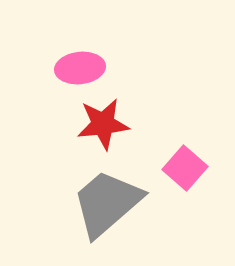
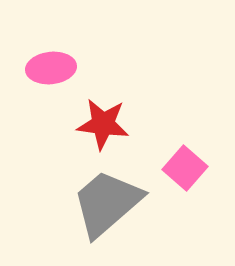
pink ellipse: moved 29 px left
red star: rotated 14 degrees clockwise
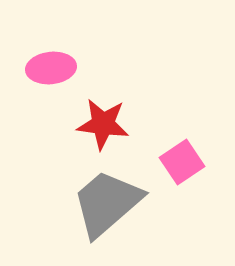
pink square: moved 3 px left, 6 px up; rotated 15 degrees clockwise
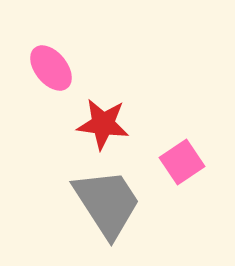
pink ellipse: rotated 57 degrees clockwise
gray trapezoid: rotated 98 degrees clockwise
